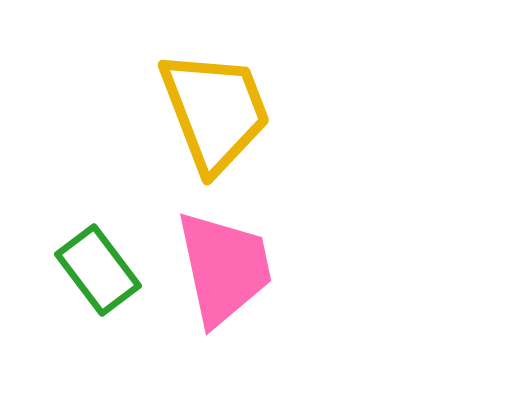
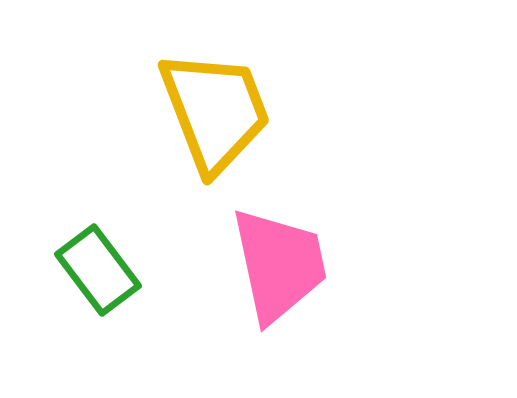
pink trapezoid: moved 55 px right, 3 px up
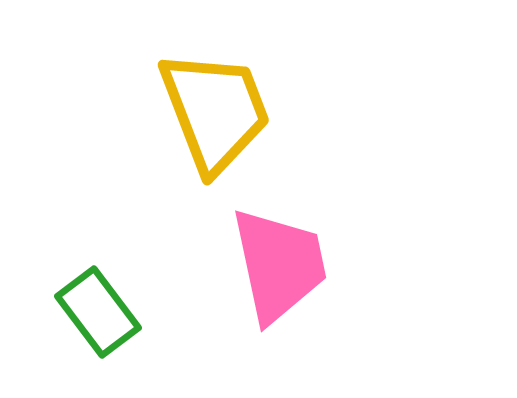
green rectangle: moved 42 px down
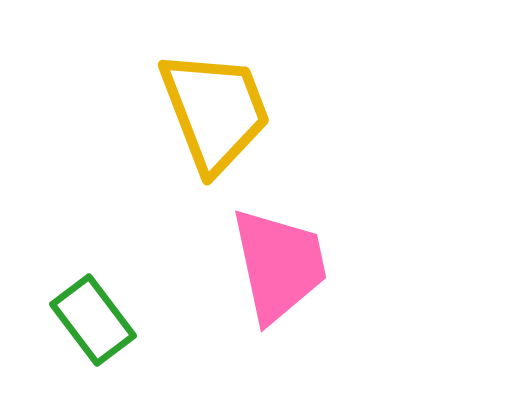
green rectangle: moved 5 px left, 8 px down
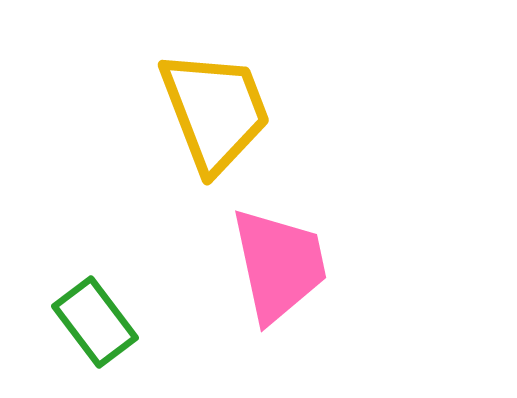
green rectangle: moved 2 px right, 2 px down
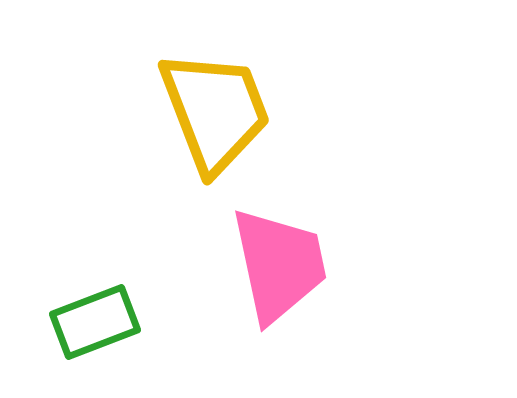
green rectangle: rotated 74 degrees counterclockwise
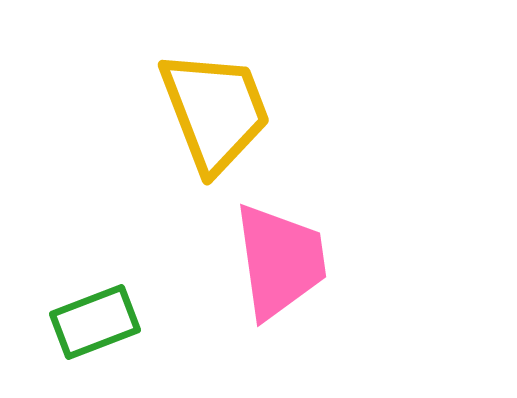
pink trapezoid: moved 1 px right, 4 px up; rotated 4 degrees clockwise
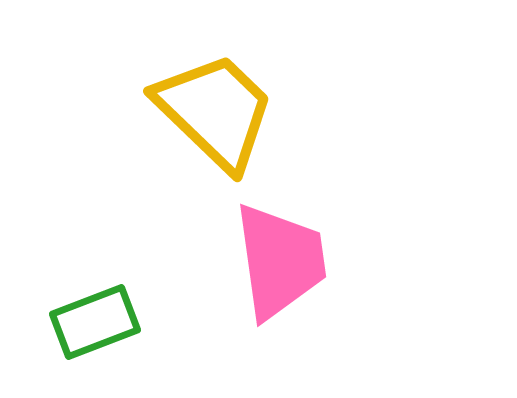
yellow trapezoid: rotated 25 degrees counterclockwise
